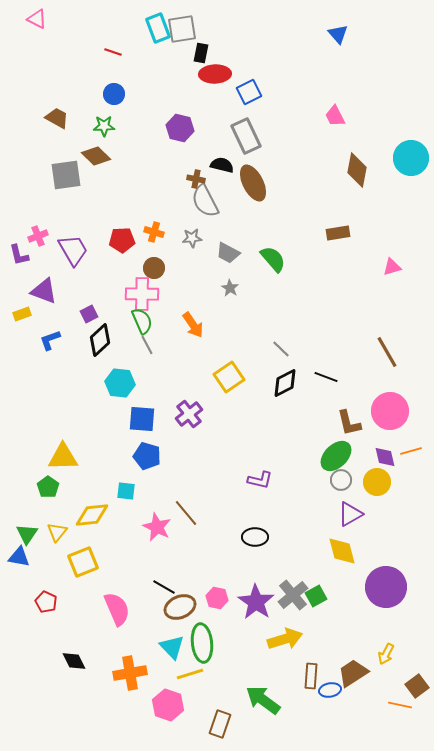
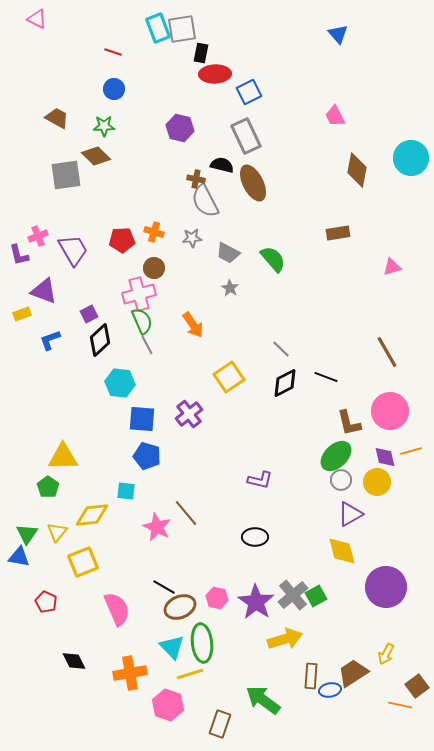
blue circle at (114, 94): moved 5 px up
pink cross at (142, 294): moved 3 px left; rotated 16 degrees counterclockwise
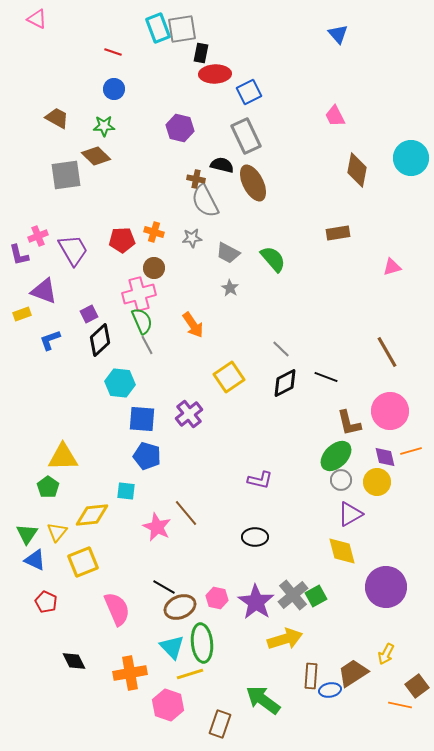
blue triangle at (19, 557): moved 16 px right, 3 px down; rotated 15 degrees clockwise
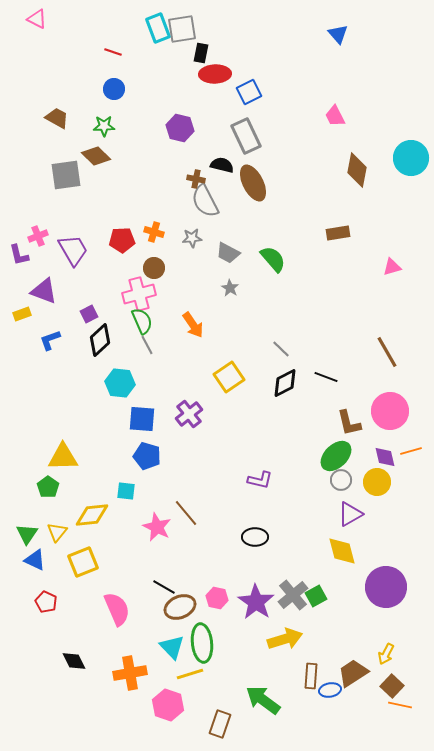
brown square at (417, 686): moved 25 px left; rotated 10 degrees counterclockwise
